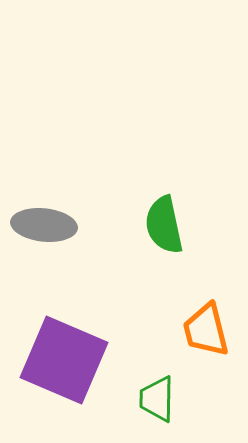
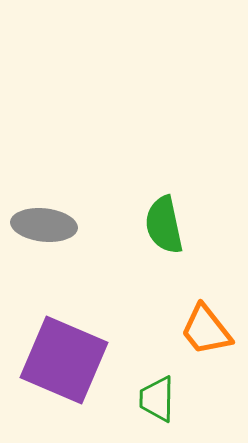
orange trapezoid: rotated 24 degrees counterclockwise
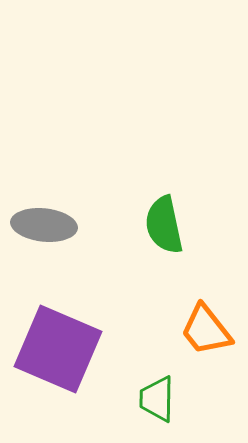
purple square: moved 6 px left, 11 px up
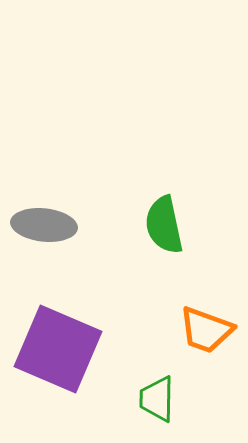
orange trapezoid: rotated 32 degrees counterclockwise
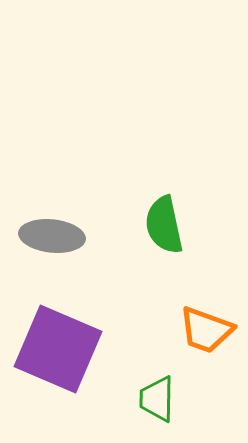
gray ellipse: moved 8 px right, 11 px down
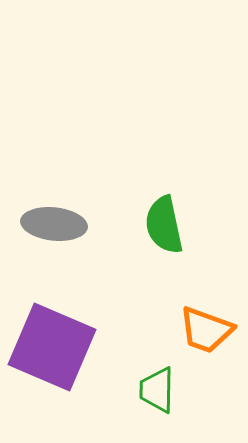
gray ellipse: moved 2 px right, 12 px up
purple square: moved 6 px left, 2 px up
green trapezoid: moved 9 px up
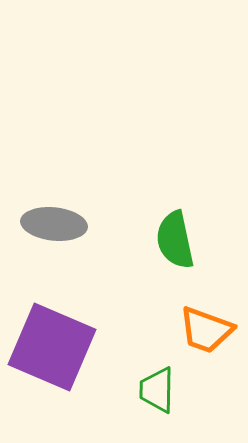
green semicircle: moved 11 px right, 15 px down
